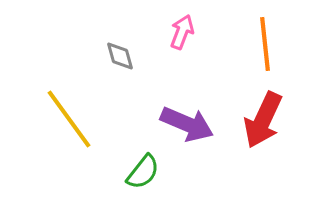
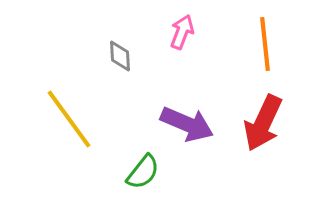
gray diamond: rotated 12 degrees clockwise
red arrow: moved 3 px down
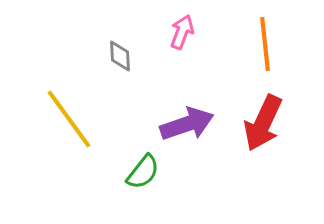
purple arrow: rotated 42 degrees counterclockwise
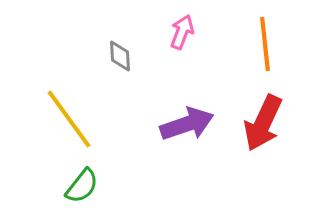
green semicircle: moved 61 px left, 14 px down
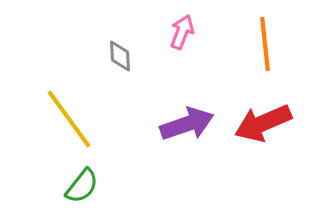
red arrow: rotated 42 degrees clockwise
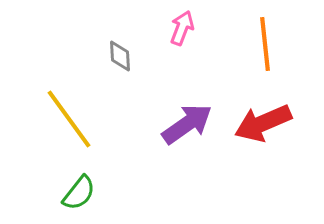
pink arrow: moved 4 px up
purple arrow: rotated 16 degrees counterclockwise
green semicircle: moved 3 px left, 7 px down
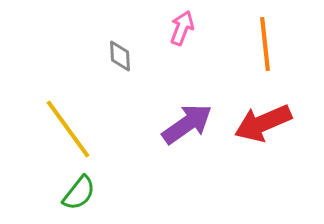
yellow line: moved 1 px left, 10 px down
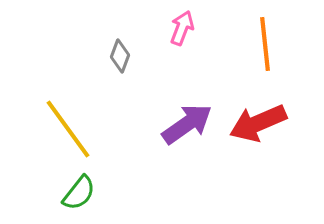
gray diamond: rotated 24 degrees clockwise
red arrow: moved 5 px left
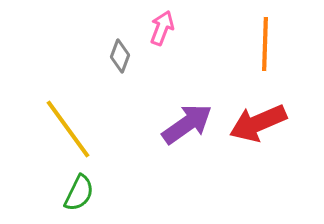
pink arrow: moved 20 px left
orange line: rotated 8 degrees clockwise
green semicircle: rotated 12 degrees counterclockwise
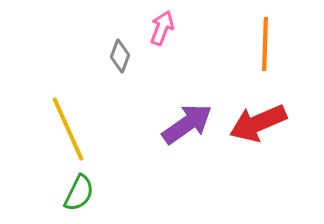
yellow line: rotated 12 degrees clockwise
